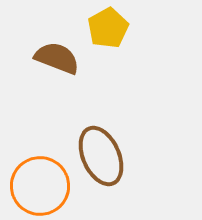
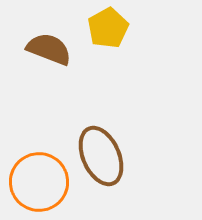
brown semicircle: moved 8 px left, 9 px up
orange circle: moved 1 px left, 4 px up
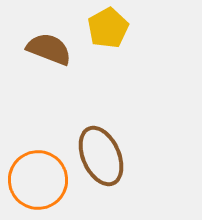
orange circle: moved 1 px left, 2 px up
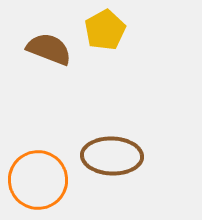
yellow pentagon: moved 3 px left, 2 px down
brown ellipse: moved 11 px right; rotated 64 degrees counterclockwise
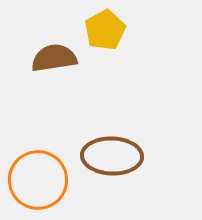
brown semicircle: moved 5 px right, 9 px down; rotated 30 degrees counterclockwise
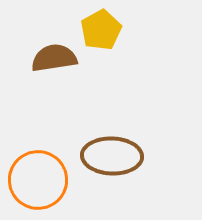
yellow pentagon: moved 4 px left
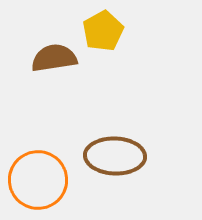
yellow pentagon: moved 2 px right, 1 px down
brown ellipse: moved 3 px right
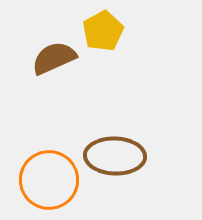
brown semicircle: rotated 15 degrees counterclockwise
orange circle: moved 11 px right
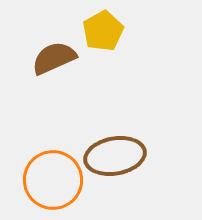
brown ellipse: rotated 12 degrees counterclockwise
orange circle: moved 4 px right
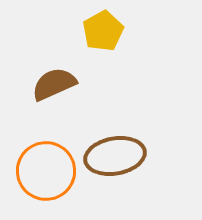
brown semicircle: moved 26 px down
orange circle: moved 7 px left, 9 px up
